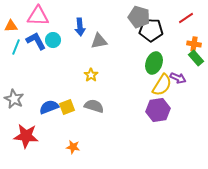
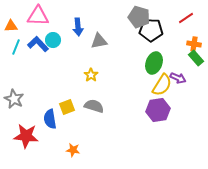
blue arrow: moved 2 px left
blue L-shape: moved 2 px right, 3 px down; rotated 15 degrees counterclockwise
blue semicircle: moved 1 px right, 12 px down; rotated 78 degrees counterclockwise
orange star: moved 3 px down
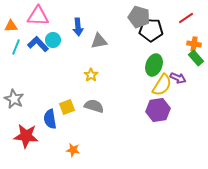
green ellipse: moved 2 px down
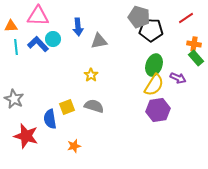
cyan circle: moved 1 px up
cyan line: rotated 28 degrees counterclockwise
yellow semicircle: moved 8 px left
red star: rotated 10 degrees clockwise
orange star: moved 1 px right, 4 px up; rotated 24 degrees counterclockwise
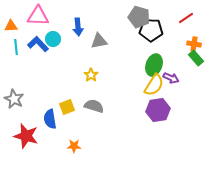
purple arrow: moved 7 px left
orange star: rotated 16 degrees clockwise
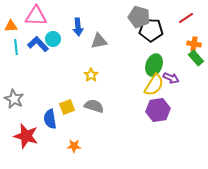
pink triangle: moved 2 px left
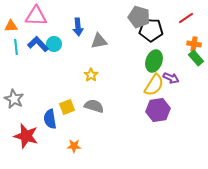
cyan circle: moved 1 px right, 5 px down
green ellipse: moved 4 px up
